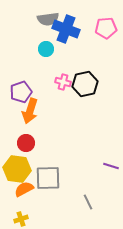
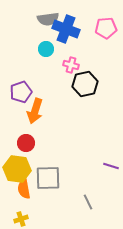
pink cross: moved 8 px right, 17 px up
orange arrow: moved 5 px right
orange semicircle: rotated 72 degrees counterclockwise
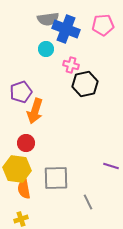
pink pentagon: moved 3 px left, 3 px up
gray square: moved 8 px right
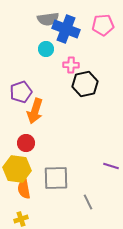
pink cross: rotated 14 degrees counterclockwise
